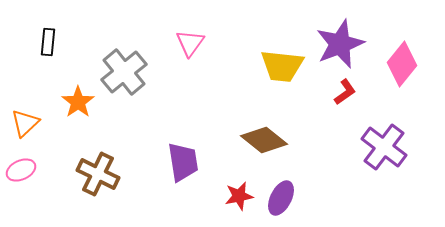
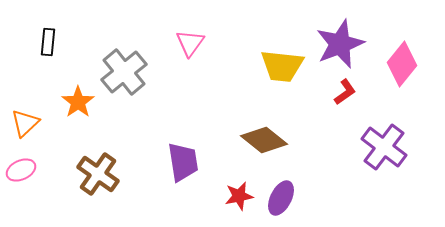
brown cross: rotated 9 degrees clockwise
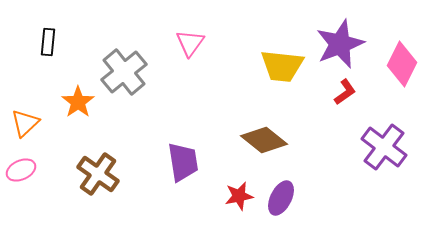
pink diamond: rotated 12 degrees counterclockwise
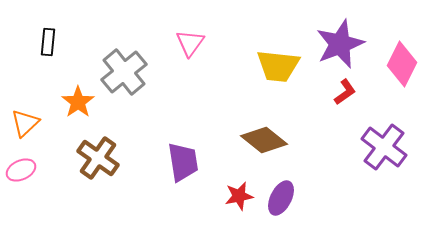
yellow trapezoid: moved 4 px left
brown cross: moved 16 px up
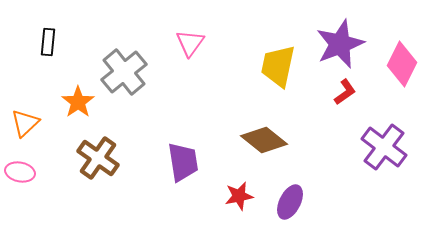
yellow trapezoid: rotated 96 degrees clockwise
pink ellipse: moved 1 px left, 2 px down; rotated 36 degrees clockwise
purple ellipse: moved 9 px right, 4 px down
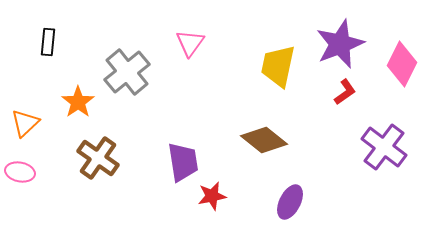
gray cross: moved 3 px right
red star: moved 27 px left
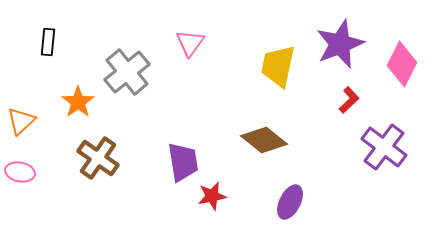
red L-shape: moved 4 px right, 8 px down; rotated 8 degrees counterclockwise
orange triangle: moved 4 px left, 2 px up
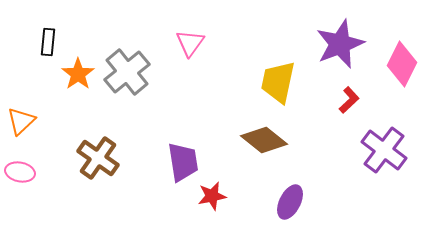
yellow trapezoid: moved 16 px down
orange star: moved 28 px up
purple cross: moved 3 px down
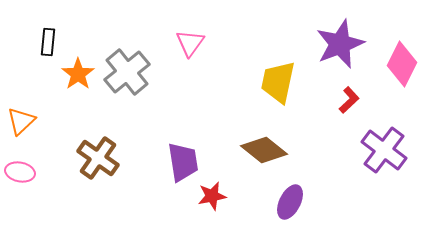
brown diamond: moved 10 px down
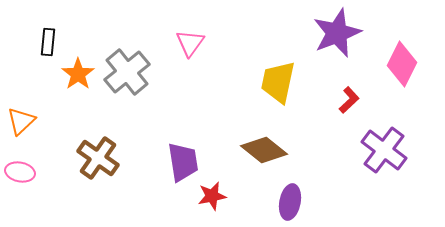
purple star: moved 3 px left, 11 px up
purple ellipse: rotated 16 degrees counterclockwise
